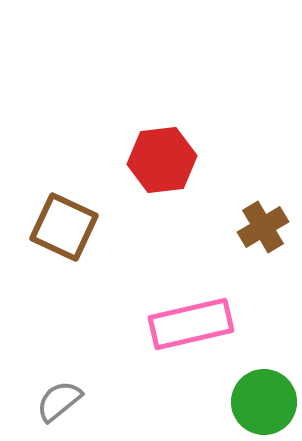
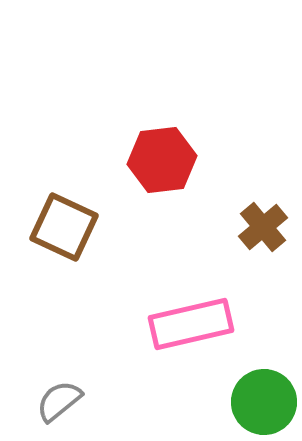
brown cross: rotated 9 degrees counterclockwise
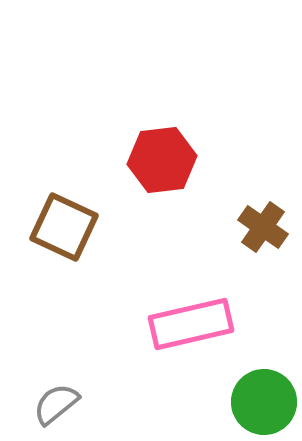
brown cross: rotated 15 degrees counterclockwise
gray semicircle: moved 3 px left, 3 px down
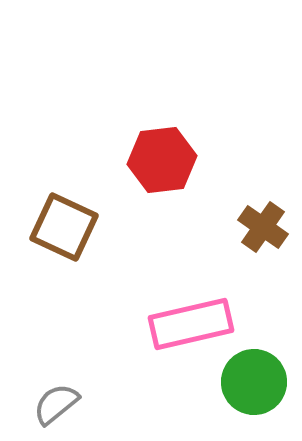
green circle: moved 10 px left, 20 px up
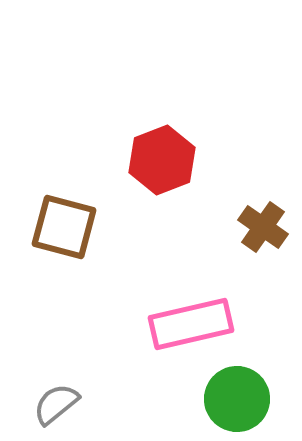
red hexagon: rotated 14 degrees counterclockwise
brown square: rotated 10 degrees counterclockwise
green circle: moved 17 px left, 17 px down
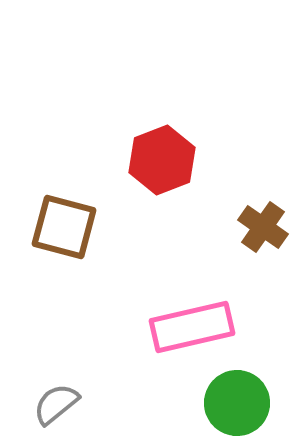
pink rectangle: moved 1 px right, 3 px down
green circle: moved 4 px down
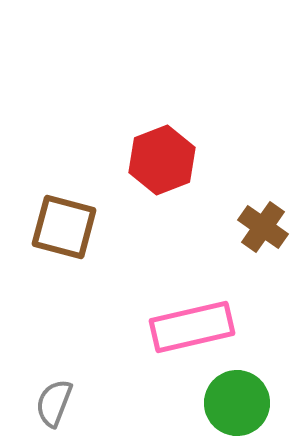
gray semicircle: moved 2 px left, 1 px up; rotated 30 degrees counterclockwise
